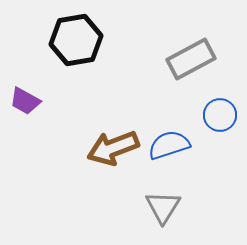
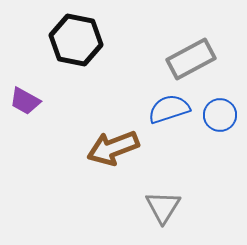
black hexagon: rotated 21 degrees clockwise
blue semicircle: moved 36 px up
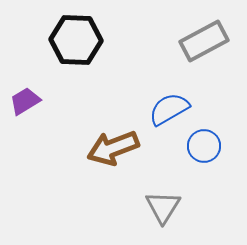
black hexagon: rotated 9 degrees counterclockwise
gray rectangle: moved 13 px right, 18 px up
purple trapezoid: rotated 120 degrees clockwise
blue semicircle: rotated 12 degrees counterclockwise
blue circle: moved 16 px left, 31 px down
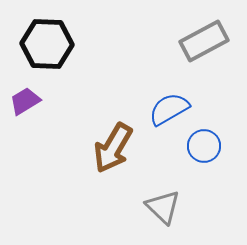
black hexagon: moved 29 px left, 4 px down
brown arrow: rotated 39 degrees counterclockwise
gray triangle: rotated 18 degrees counterclockwise
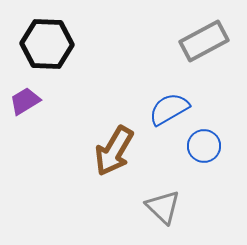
brown arrow: moved 1 px right, 3 px down
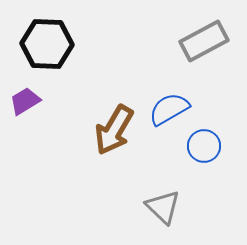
brown arrow: moved 21 px up
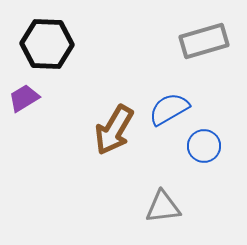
gray rectangle: rotated 12 degrees clockwise
purple trapezoid: moved 1 px left, 3 px up
gray triangle: rotated 51 degrees counterclockwise
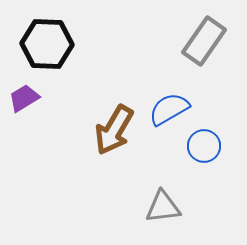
gray rectangle: rotated 39 degrees counterclockwise
